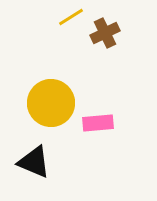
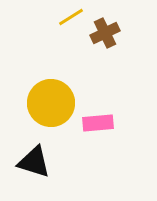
black triangle: rotated 6 degrees counterclockwise
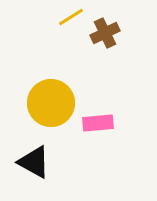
black triangle: rotated 12 degrees clockwise
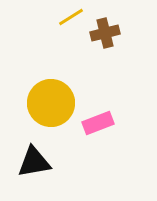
brown cross: rotated 12 degrees clockwise
pink rectangle: rotated 16 degrees counterclockwise
black triangle: rotated 39 degrees counterclockwise
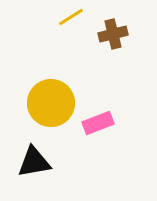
brown cross: moved 8 px right, 1 px down
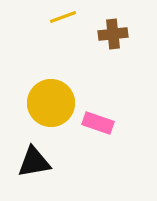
yellow line: moved 8 px left; rotated 12 degrees clockwise
brown cross: rotated 8 degrees clockwise
pink rectangle: rotated 40 degrees clockwise
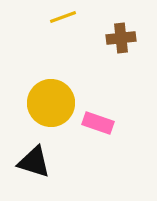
brown cross: moved 8 px right, 4 px down
black triangle: rotated 27 degrees clockwise
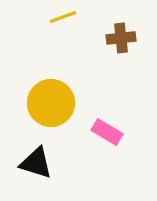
pink rectangle: moved 9 px right, 9 px down; rotated 12 degrees clockwise
black triangle: moved 2 px right, 1 px down
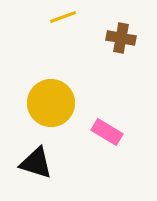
brown cross: rotated 16 degrees clockwise
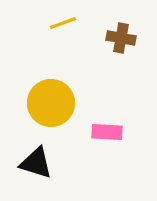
yellow line: moved 6 px down
pink rectangle: rotated 28 degrees counterclockwise
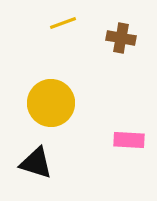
pink rectangle: moved 22 px right, 8 px down
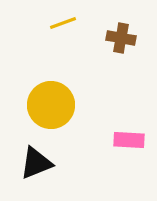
yellow circle: moved 2 px down
black triangle: rotated 39 degrees counterclockwise
